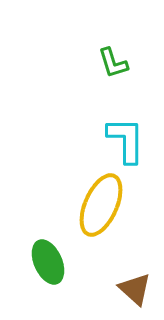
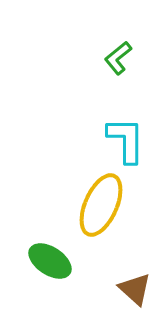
green L-shape: moved 5 px right, 5 px up; rotated 68 degrees clockwise
green ellipse: moved 2 px right, 1 px up; rotated 33 degrees counterclockwise
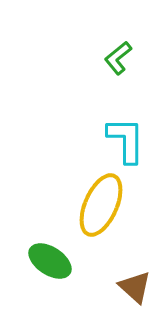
brown triangle: moved 2 px up
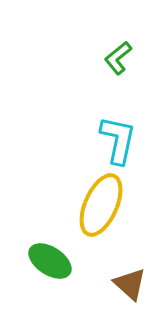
cyan L-shape: moved 8 px left; rotated 12 degrees clockwise
brown triangle: moved 5 px left, 3 px up
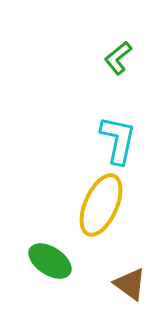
brown triangle: rotated 6 degrees counterclockwise
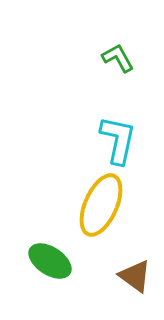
green L-shape: rotated 100 degrees clockwise
brown triangle: moved 5 px right, 8 px up
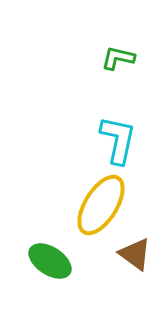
green L-shape: rotated 48 degrees counterclockwise
yellow ellipse: rotated 8 degrees clockwise
brown triangle: moved 22 px up
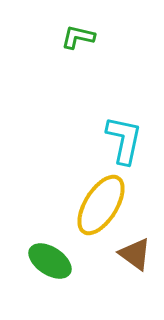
green L-shape: moved 40 px left, 21 px up
cyan L-shape: moved 6 px right
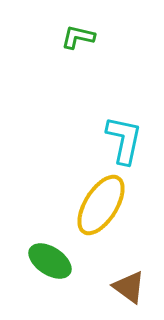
brown triangle: moved 6 px left, 33 px down
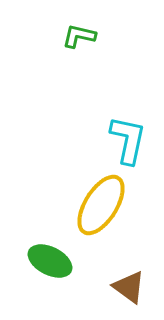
green L-shape: moved 1 px right, 1 px up
cyan L-shape: moved 4 px right
green ellipse: rotated 6 degrees counterclockwise
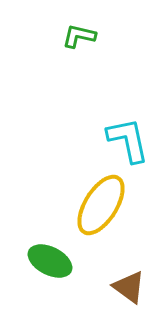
cyan L-shape: rotated 24 degrees counterclockwise
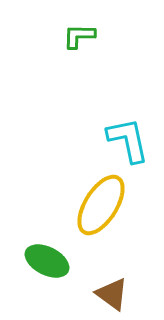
green L-shape: rotated 12 degrees counterclockwise
green ellipse: moved 3 px left
brown triangle: moved 17 px left, 7 px down
